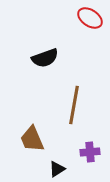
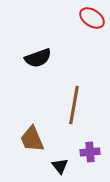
red ellipse: moved 2 px right
black semicircle: moved 7 px left
black triangle: moved 3 px right, 3 px up; rotated 36 degrees counterclockwise
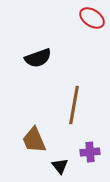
brown trapezoid: moved 2 px right, 1 px down
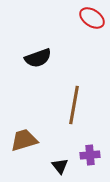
brown trapezoid: moved 10 px left; rotated 96 degrees clockwise
purple cross: moved 3 px down
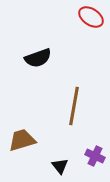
red ellipse: moved 1 px left, 1 px up
brown line: moved 1 px down
brown trapezoid: moved 2 px left
purple cross: moved 5 px right, 1 px down; rotated 30 degrees clockwise
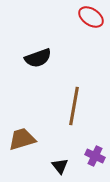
brown trapezoid: moved 1 px up
